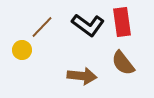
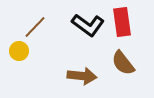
brown line: moved 7 px left
yellow circle: moved 3 px left, 1 px down
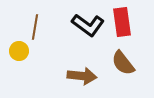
brown line: rotated 35 degrees counterclockwise
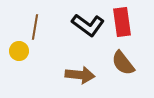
brown arrow: moved 2 px left, 1 px up
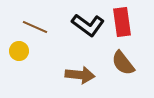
brown line: rotated 75 degrees counterclockwise
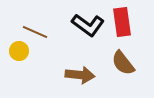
brown line: moved 5 px down
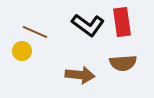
yellow circle: moved 3 px right
brown semicircle: rotated 56 degrees counterclockwise
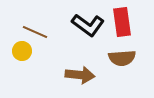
brown semicircle: moved 1 px left, 5 px up
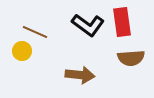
brown semicircle: moved 9 px right
